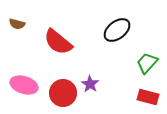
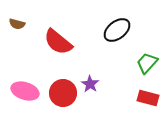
pink ellipse: moved 1 px right, 6 px down
red rectangle: moved 1 px down
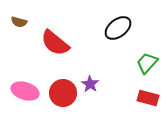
brown semicircle: moved 2 px right, 2 px up
black ellipse: moved 1 px right, 2 px up
red semicircle: moved 3 px left, 1 px down
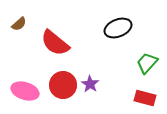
brown semicircle: moved 2 px down; rotated 56 degrees counterclockwise
black ellipse: rotated 16 degrees clockwise
red circle: moved 8 px up
red rectangle: moved 3 px left
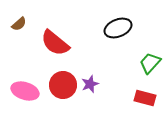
green trapezoid: moved 3 px right
purple star: rotated 18 degrees clockwise
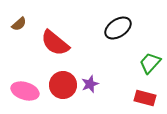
black ellipse: rotated 12 degrees counterclockwise
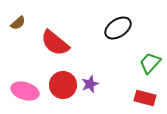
brown semicircle: moved 1 px left, 1 px up
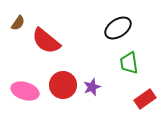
brown semicircle: rotated 14 degrees counterclockwise
red semicircle: moved 9 px left, 2 px up
green trapezoid: moved 21 px left; rotated 50 degrees counterclockwise
purple star: moved 2 px right, 3 px down
red rectangle: moved 1 px down; rotated 50 degrees counterclockwise
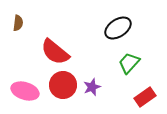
brown semicircle: rotated 28 degrees counterclockwise
red semicircle: moved 9 px right, 11 px down
green trapezoid: rotated 50 degrees clockwise
red rectangle: moved 2 px up
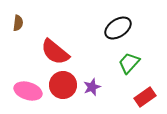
pink ellipse: moved 3 px right
